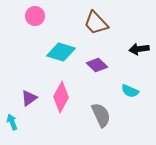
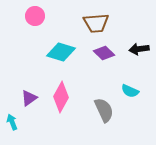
brown trapezoid: rotated 52 degrees counterclockwise
purple diamond: moved 7 px right, 12 px up
gray semicircle: moved 3 px right, 5 px up
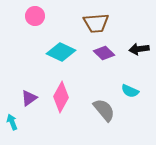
cyan diamond: rotated 8 degrees clockwise
gray semicircle: rotated 15 degrees counterclockwise
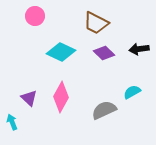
brown trapezoid: rotated 32 degrees clockwise
cyan semicircle: moved 2 px right, 1 px down; rotated 126 degrees clockwise
purple triangle: rotated 42 degrees counterclockwise
gray semicircle: rotated 75 degrees counterclockwise
